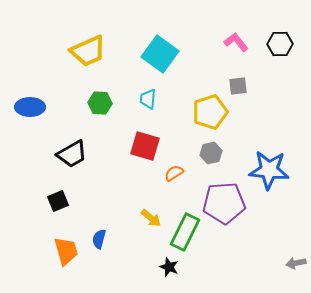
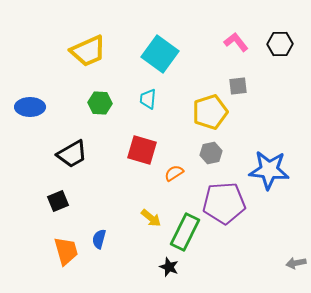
red square: moved 3 px left, 4 px down
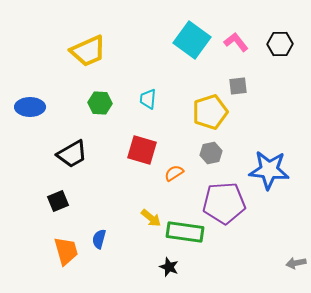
cyan square: moved 32 px right, 14 px up
green rectangle: rotated 72 degrees clockwise
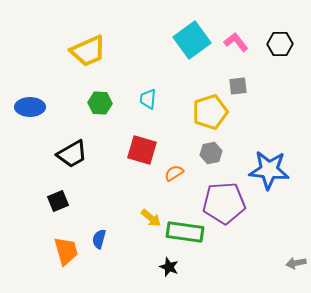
cyan square: rotated 18 degrees clockwise
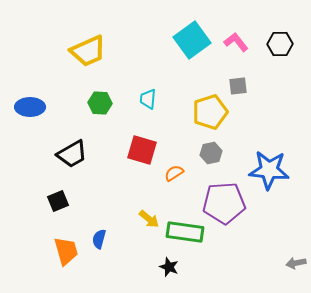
yellow arrow: moved 2 px left, 1 px down
